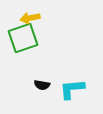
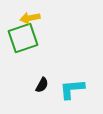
black semicircle: rotated 70 degrees counterclockwise
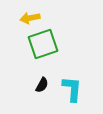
green square: moved 20 px right, 6 px down
cyan L-shape: rotated 100 degrees clockwise
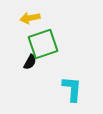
black semicircle: moved 12 px left, 23 px up
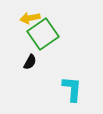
green square: moved 10 px up; rotated 16 degrees counterclockwise
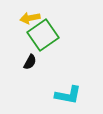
green square: moved 1 px down
cyan L-shape: moved 4 px left, 6 px down; rotated 96 degrees clockwise
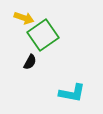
yellow arrow: moved 6 px left; rotated 150 degrees counterclockwise
cyan L-shape: moved 4 px right, 2 px up
